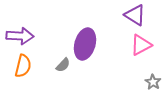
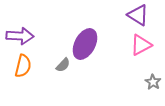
purple triangle: moved 3 px right
purple ellipse: rotated 12 degrees clockwise
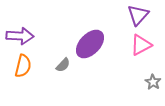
purple triangle: rotated 40 degrees clockwise
purple ellipse: moved 5 px right; rotated 16 degrees clockwise
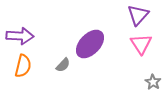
pink triangle: moved 1 px up; rotated 35 degrees counterclockwise
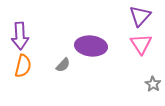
purple triangle: moved 2 px right, 1 px down
purple arrow: rotated 84 degrees clockwise
purple ellipse: moved 1 px right, 2 px down; rotated 52 degrees clockwise
gray star: moved 2 px down
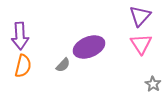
purple ellipse: moved 2 px left, 1 px down; rotated 28 degrees counterclockwise
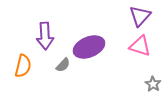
purple arrow: moved 25 px right
pink triangle: moved 1 px left, 2 px down; rotated 40 degrees counterclockwise
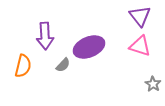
purple triangle: rotated 20 degrees counterclockwise
